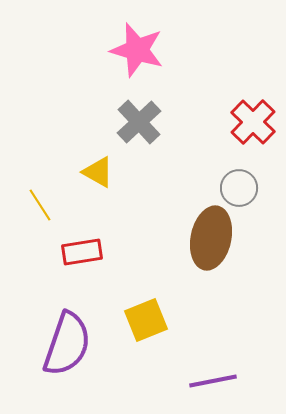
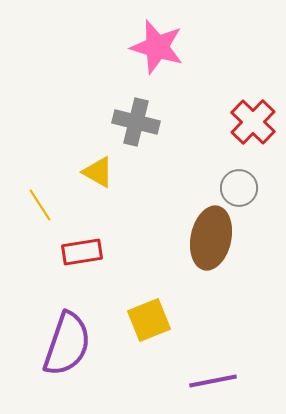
pink star: moved 20 px right, 3 px up
gray cross: moved 3 px left; rotated 33 degrees counterclockwise
yellow square: moved 3 px right
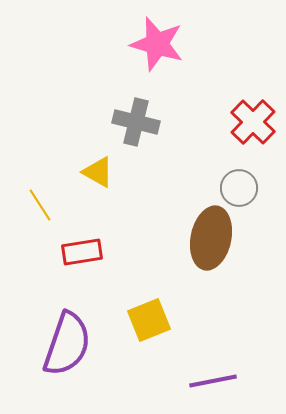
pink star: moved 3 px up
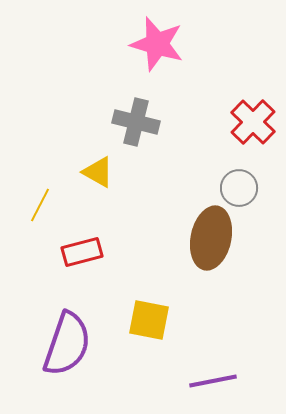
yellow line: rotated 60 degrees clockwise
red rectangle: rotated 6 degrees counterclockwise
yellow square: rotated 33 degrees clockwise
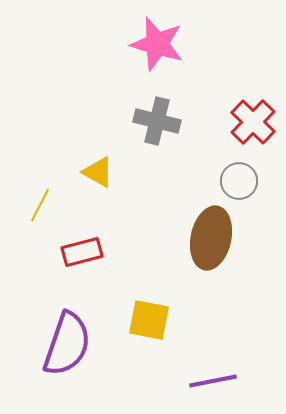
gray cross: moved 21 px right, 1 px up
gray circle: moved 7 px up
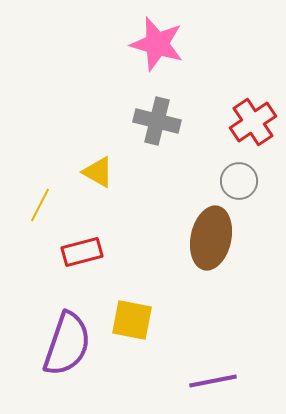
red cross: rotated 12 degrees clockwise
yellow square: moved 17 px left
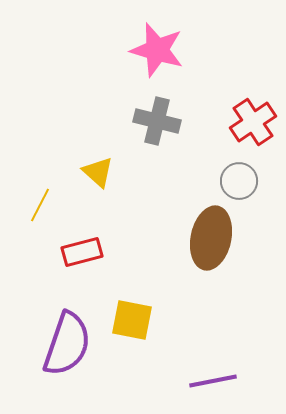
pink star: moved 6 px down
yellow triangle: rotated 12 degrees clockwise
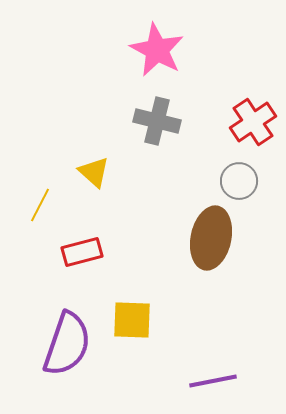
pink star: rotated 12 degrees clockwise
yellow triangle: moved 4 px left
yellow square: rotated 9 degrees counterclockwise
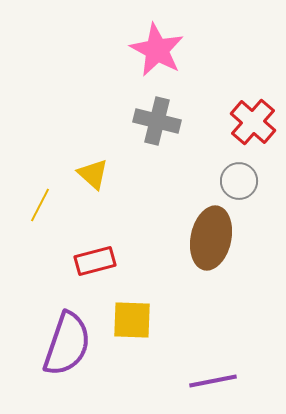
red cross: rotated 15 degrees counterclockwise
yellow triangle: moved 1 px left, 2 px down
red rectangle: moved 13 px right, 9 px down
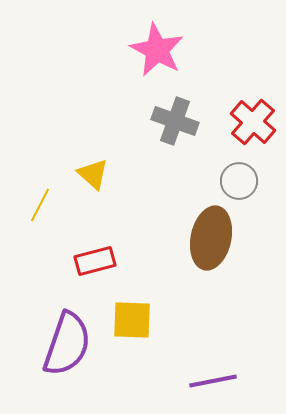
gray cross: moved 18 px right; rotated 6 degrees clockwise
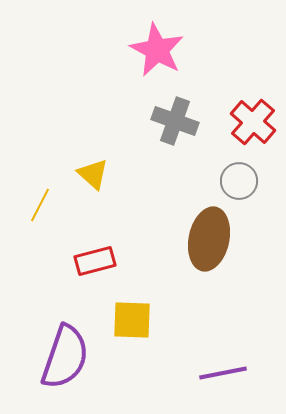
brown ellipse: moved 2 px left, 1 px down
purple semicircle: moved 2 px left, 13 px down
purple line: moved 10 px right, 8 px up
